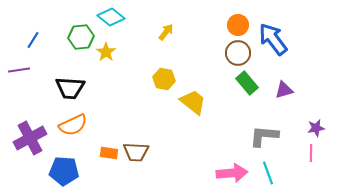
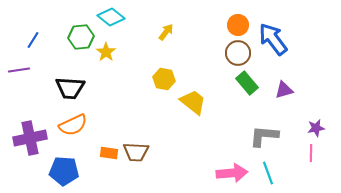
purple cross: rotated 16 degrees clockwise
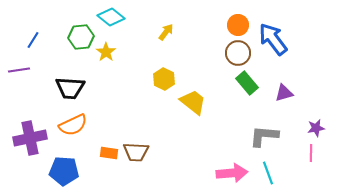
yellow hexagon: rotated 15 degrees clockwise
purple triangle: moved 3 px down
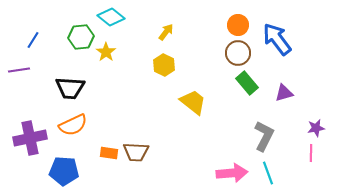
blue arrow: moved 4 px right
yellow hexagon: moved 14 px up
gray L-shape: rotated 112 degrees clockwise
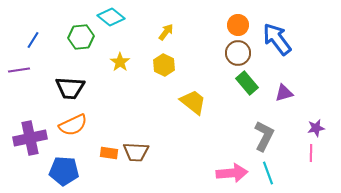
yellow star: moved 14 px right, 10 px down
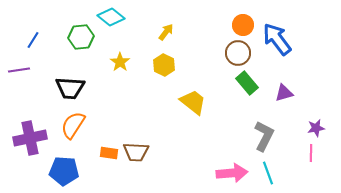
orange circle: moved 5 px right
orange semicircle: rotated 148 degrees clockwise
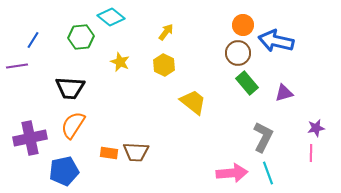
blue arrow: moved 1 px left, 2 px down; rotated 40 degrees counterclockwise
yellow star: rotated 12 degrees counterclockwise
purple line: moved 2 px left, 4 px up
gray L-shape: moved 1 px left, 1 px down
blue pentagon: rotated 16 degrees counterclockwise
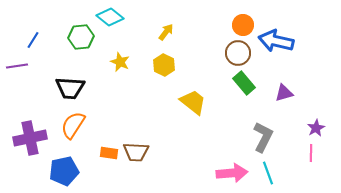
cyan diamond: moved 1 px left
green rectangle: moved 3 px left
purple star: rotated 18 degrees counterclockwise
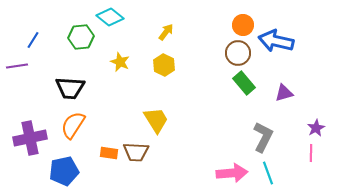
yellow trapezoid: moved 37 px left, 18 px down; rotated 20 degrees clockwise
